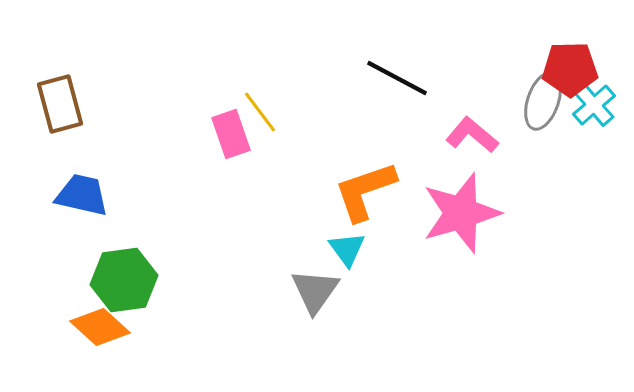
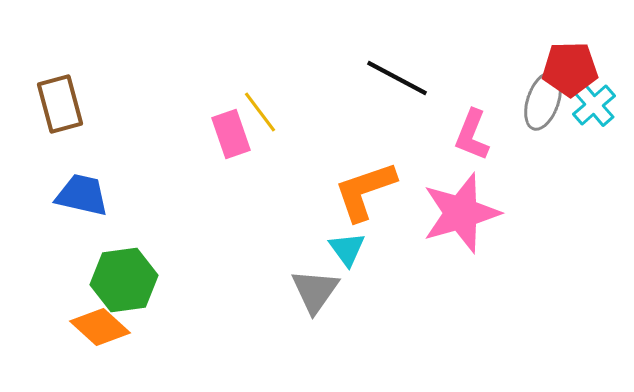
pink L-shape: rotated 108 degrees counterclockwise
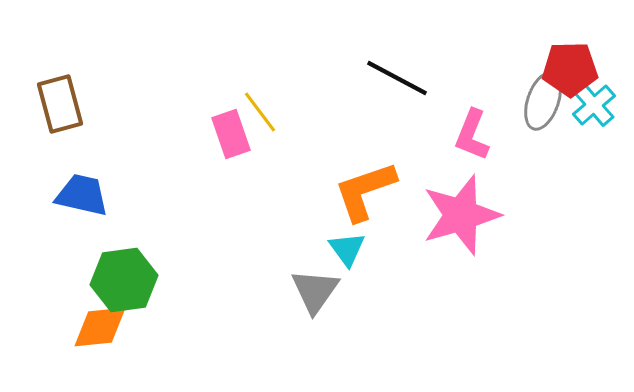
pink star: moved 2 px down
orange diamond: rotated 48 degrees counterclockwise
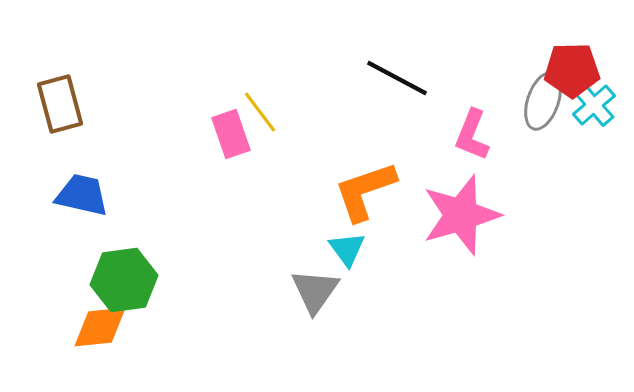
red pentagon: moved 2 px right, 1 px down
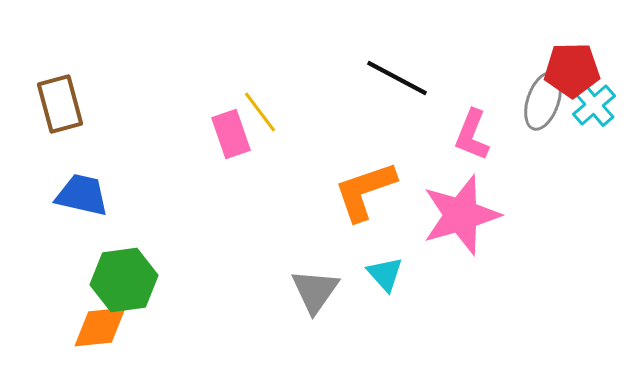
cyan triangle: moved 38 px right, 25 px down; rotated 6 degrees counterclockwise
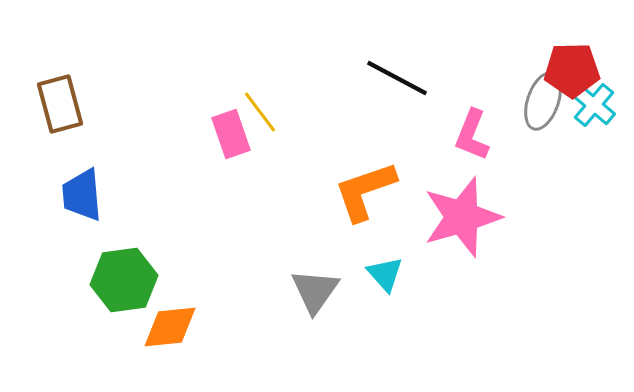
cyan cross: rotated 9 degrees counterclockwise
blue trapezoid: rotated 108 degrees counterclockwise
pink star: moved 1 px right, 2 px down
orange diamond: moved 70 px right
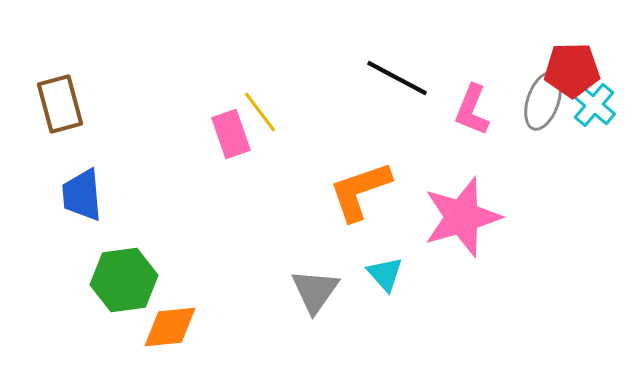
pink L-shape: moved 25 px up
orange L-shape: moved 5 px left
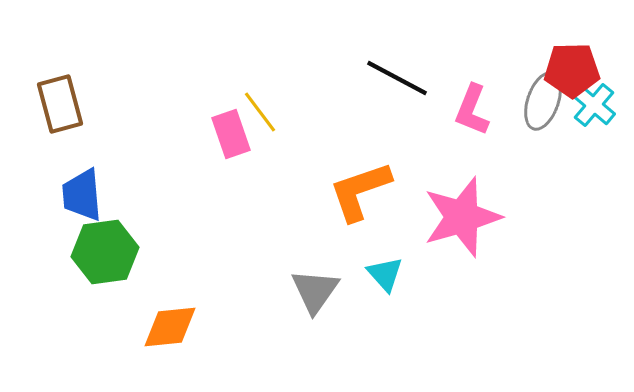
green hexagon: moved 19 px left, 28 px up
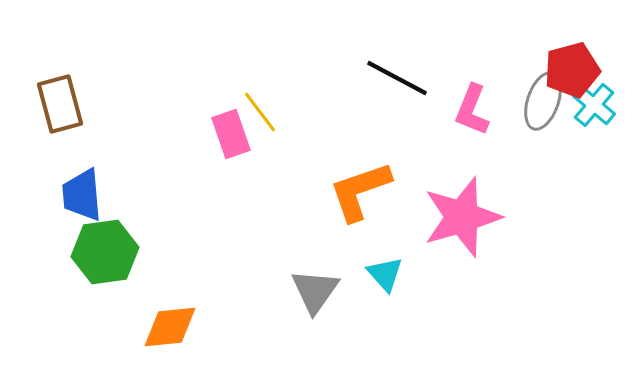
red pentagon: rotated 14 degrees counterclockwise
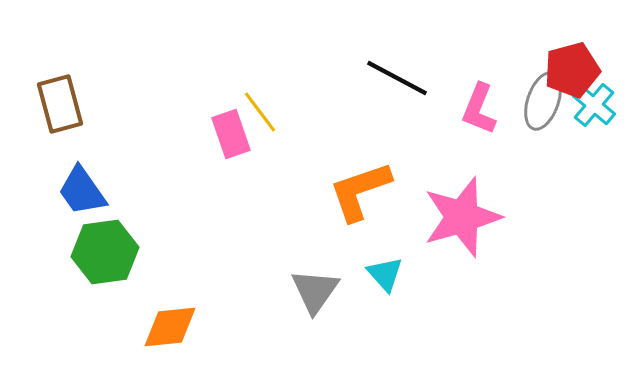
pink L-shape: moved 7 px right, 1 px up
blue trapezoid: moved 4 px up; rotated 30 degrees counterclockwise
